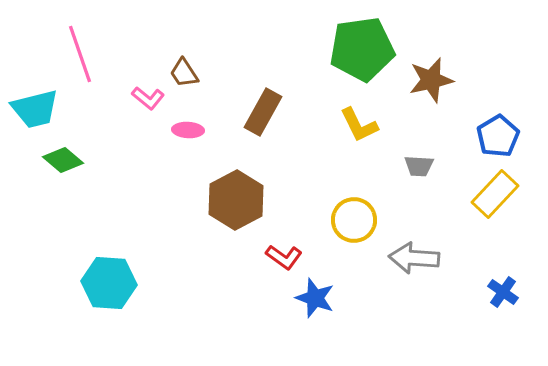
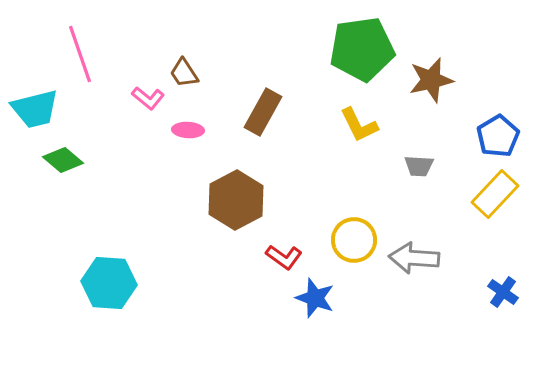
yellow circle: moved 20 px down
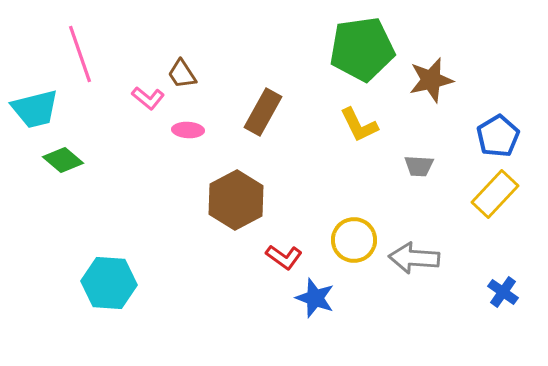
brown trapezoid: moved 2 px left, 1 px down
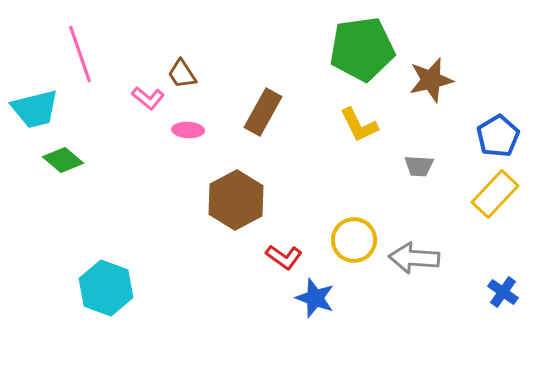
cyan hexagon: moved 3 px left, 5 px down; rotated 16 degrees clockwise
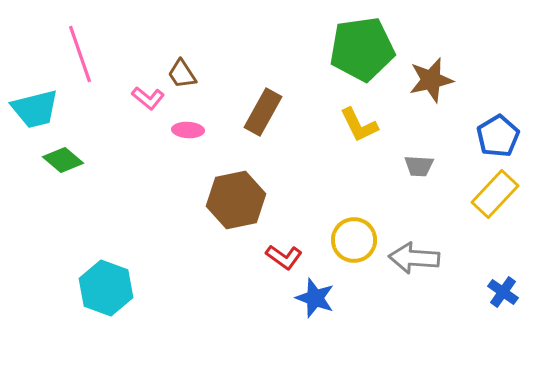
brown hexagon: rotated 16 degrees clockwise
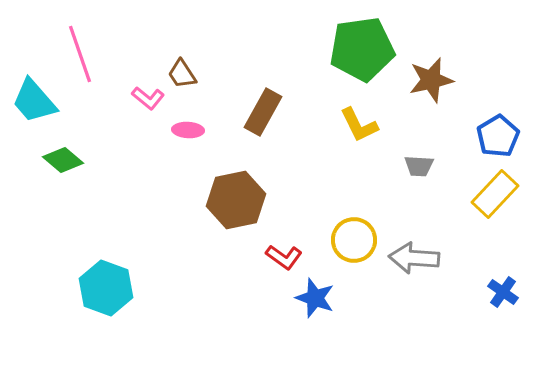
cyan trapezoid: moved 1 px left, 8 px up; rotated 63 degrees clockwise
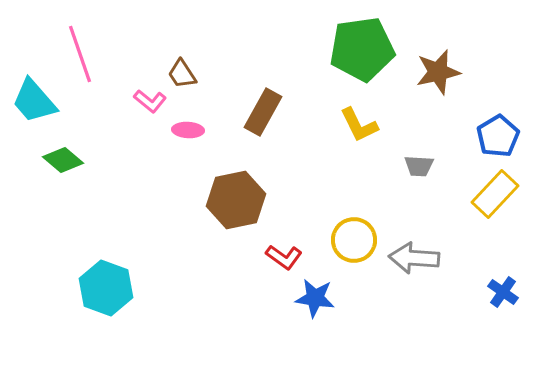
brown star: moved 7 px right, 8 px up
pink L-shape: moved 2 px right, 3 px down
blue star: rotated 12 degrees counterclockwise
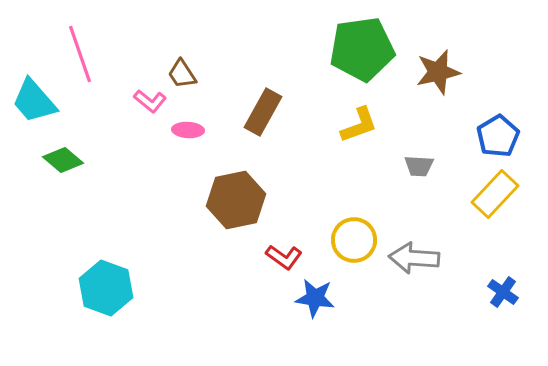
yellow L-shape: rotated 84 degrees counterclockwise
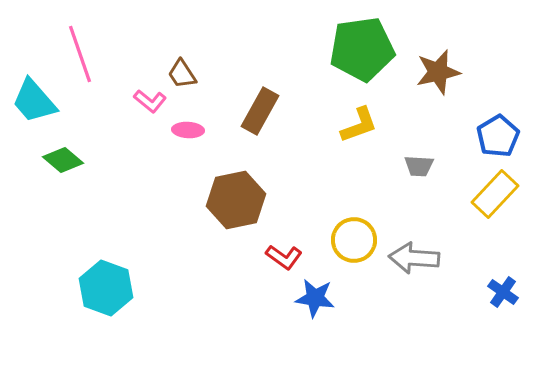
brown rectangle: moved 3 px left, 1 px up
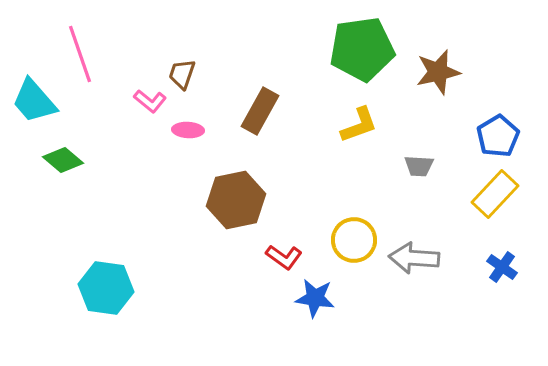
brown trapezoid: rotated 52 degrees clockwise
cyan hexagon: rotated 12 degrees counterclockwise
blue cross: moved 1 px left, 25 px up
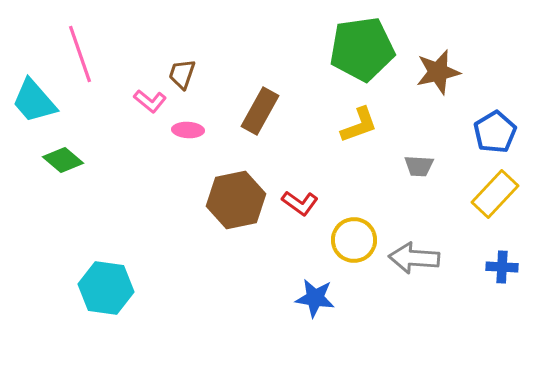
blue pentagon: moved 3 px left, 4 px up
red L-shape: moved 16 px right, 54 px up
blue cross: rotated 32 degrees counterclockwise
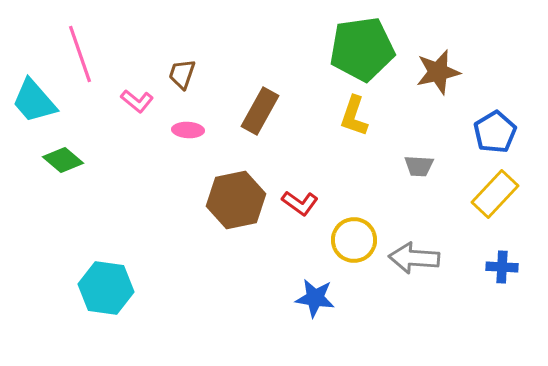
pink L-shape: moved 13 px left
yellow L-shape: moved 5 px left, 9 px up; rotated 129 degrees clockwise
